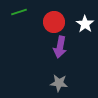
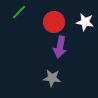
green line: rotated 28 degrees counterclockwise
white star: moved 2 px up; rotated 24 degrees counterclockwise
gray star: moved 7 px left, 5 px up
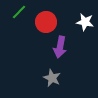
red circle: moved 8 px left
gray star: rotated 18 degrees clockwise
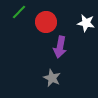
white star: moved 1 px right, 1 px down
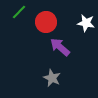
purple arrow: rotated 120 degrees clockwise
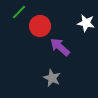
red circle: moved 6 px left, 4 px down
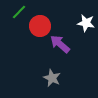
purple arrow: moved 3 px up
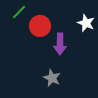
white star: rotated 12 degrees clockwise
purple arrow: rotated 130 degrees counterclockwise
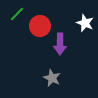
green line: moved 2 px left, 2 px down
white star: moved 1 px left
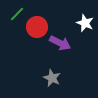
red circle: moved 3 px left, 1 px down
purple arrow: moved 1 px up; rotated 65 degrees counterclockwise
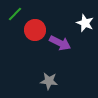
green line: moved 2 px left
red circle: moved 2 px left, 3 px down
gray star: moved 3 px left, 3 px down; rotated 18 degrees counterclockwise
